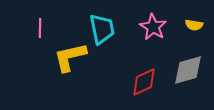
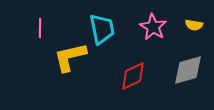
red diamond: moved 11 px left, 6 px up
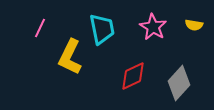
pink line: rotated 24 degrees clockwise
yellow L-shape: rotated 51 degrees counterclockwise
gray diamond: moved 9 px left, 13 px down; rotated 32 degrees counterclockwise
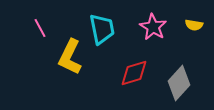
pink line: rotated 54 degrees counterclockwise
red diamond: moved 1 px right, 3 px up; rotated 8 degrees clockwise
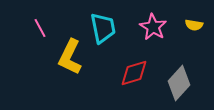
cyan trapezoid: moved 1 px right, 1 px up
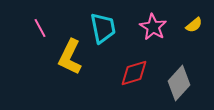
yellow semicircle: rotated 48 degrees counterclockwise
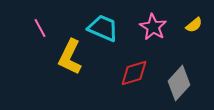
cyan trapezoid: rotated 56 degrees counterclockwise
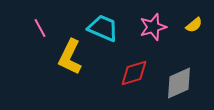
pink star: rotated 24 degrees clockwise
gray diamond: rotated 24 degrees clockwise
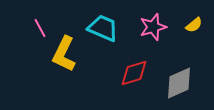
yellow L-shape: moved 6 px left, 3 px up
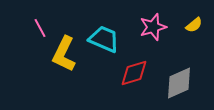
cyan trapezoid: moved 1 px right, 11 px down
